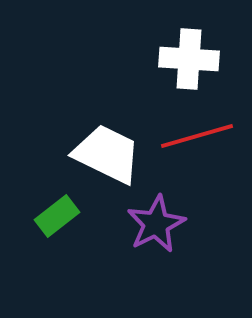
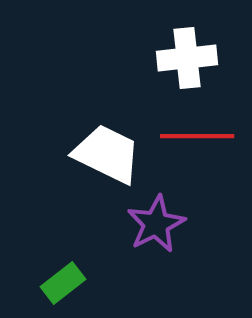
white cross: moved 2 px left, 1 px up; rotated 10 degrees counterclockwise
red line: rotated 16 degrees clockwise
green rectangle: moved 6 px right, 67 px down
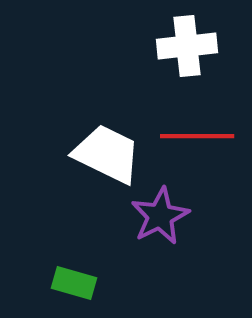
white cross: moved 12 px up
purple star: moved 4 px right, 8 px up
green rectangle: moved 11 px right; rotated 54 degrees clockwise
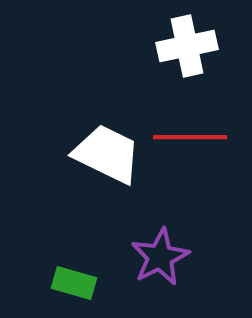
white cross: rotated 6 degrees counterclockwise
red line: moved 7 px left, 1 px down
purple star: moved 41 px down
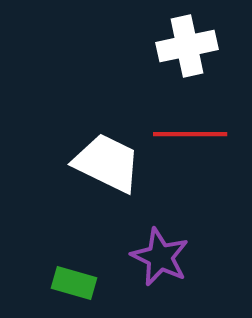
red line: moved 3 px up
white trapezoid: moved 9 px down
purple star: rotated 20 degrees counterclockwise
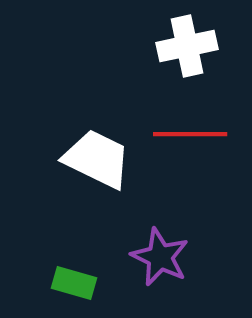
white trapezoid: moved 10 px left, 4 px up
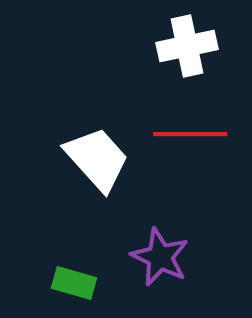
white trapezoid: rotated 22 degrees clockwise
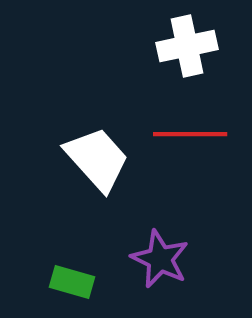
purple star: moved 2 px down
green rectangle: moved 2 px left, 1 px up
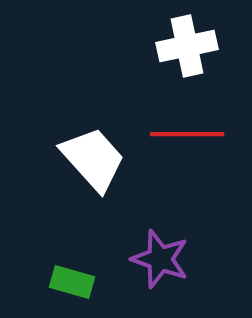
red line: moved 3 px left
white trapezoid: moved 4 px left
purple star: rotated 6 degrees counterclockwise
